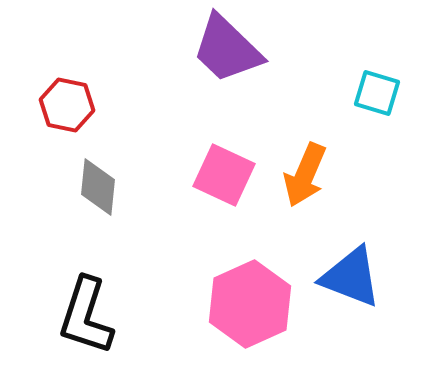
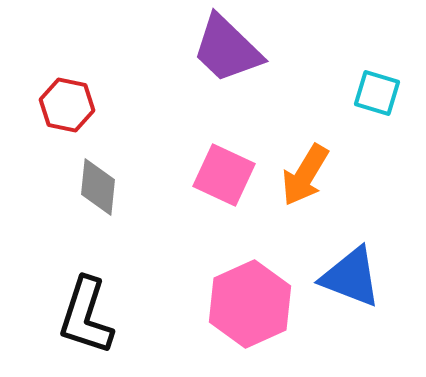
orange arrow: rotated 8 degrees clockwise
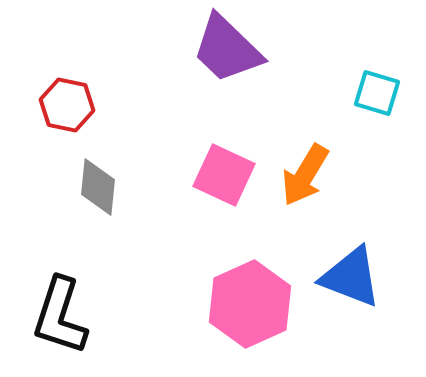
black L-shape: moved 26 px left
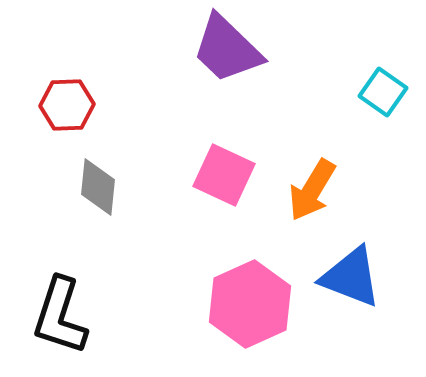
cyan square: moved 6 px right, 1 px up; rotated 18 degrees clockwise
red hexagon: rotated 14 degrees counterclockwise
orange arrow: moved 7 px right, 15 px down
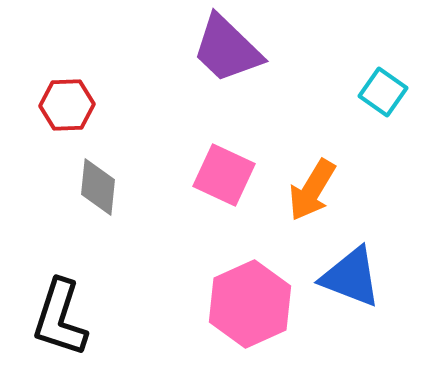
black L-shape: moved 2 px down
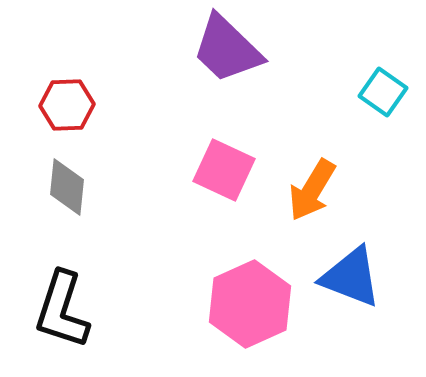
pink square: moved 5 px up
gray diamond: moved 31 px left
black L-shape: moved 2 px right, 8 px up
